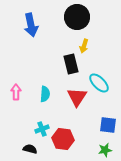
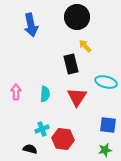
yellow arrow: moved 1 px right; rotated 120 degrees clockwise
cyan ellipse: moved 7 px right, 1 px up; rotated 30 degrees counterclockwise
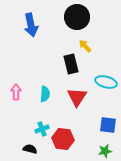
green star: moved 1 px down
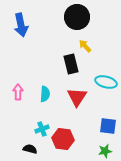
blue arrow: moved 10 px left
pink arrow: moved 2 px right
blue square: moved 1 px down
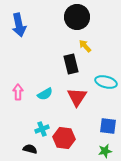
blue arrow: moved 2 px left
cyan semicircle: rotated 56 degrees clockwise
red hexagon: moved 1 px right, 1 px up
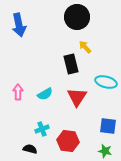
yellow arrow: moved 1 px down
red hexagon: moved 4 px right, 3 px down
green star: rotated 24 degrees clockwise
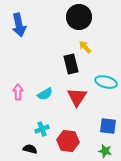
black circle: moved 2 px right
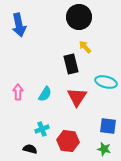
cyan semicircle: rotated 28 degrees counterclockwise
green star: moved 1 px left, 2 px up
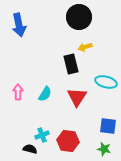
yellow arrow: rotated 64 degrees counterclockwise
cyan cross: moved 6 px down
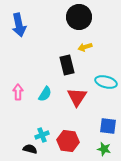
black rectangle: moved 4 px left, 1 px down
